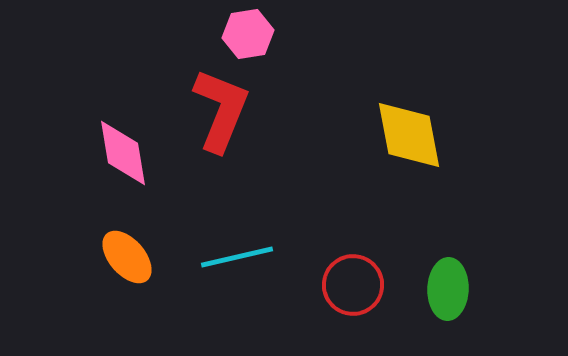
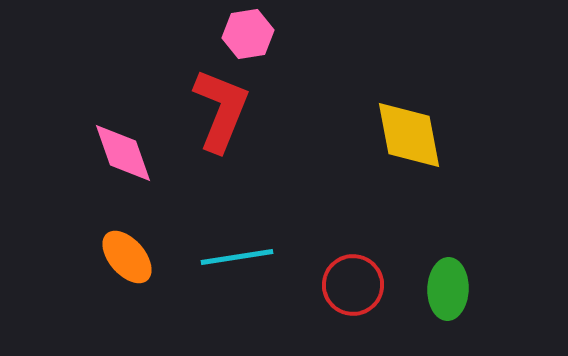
pink diamond: rotated 10 degrees counterclockwise
cyan line: rotated 4 degrees clockwise
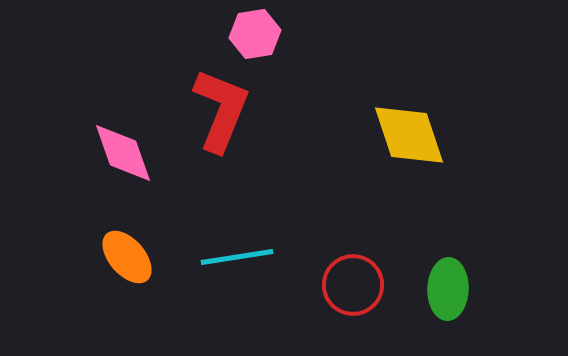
pink hexagon: moved 7 px right
yellow diamond: rotated 8 degrees counterclockwise
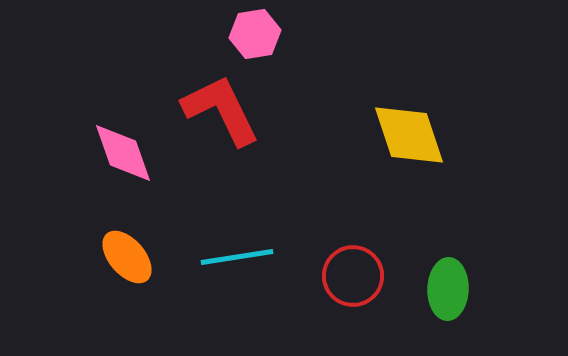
red L-shape: rotated 48 degrees counterclockwise
red circle: moved 9 px up
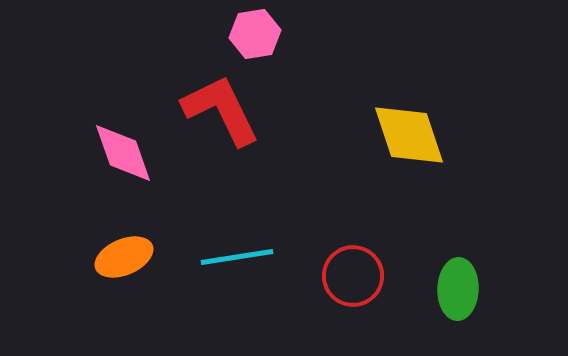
orange ellipse: moved 3 px left; rotated 72 degrees counterclockwise
green ellipse: moved 10 px right
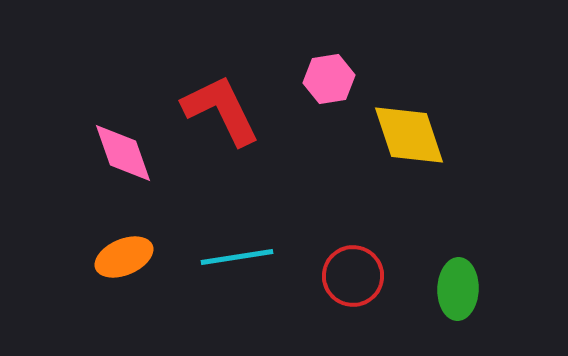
pink hexagon: moved 74 px right, 45 px down
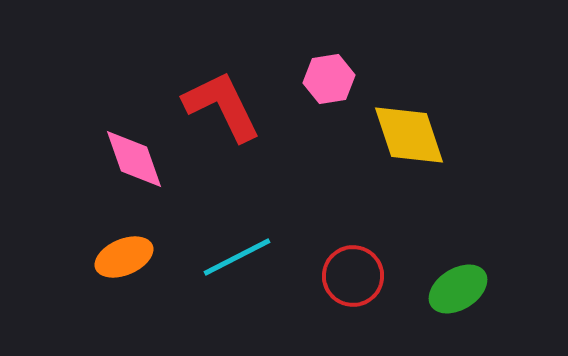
red L-shape: moved 1 px right, 4 px up
pink diamond: moved 11 px right, 6 px down
cyan line: rotated 18 degrees counterclockwise
green ellipse: rotated 56 degrees clockwise
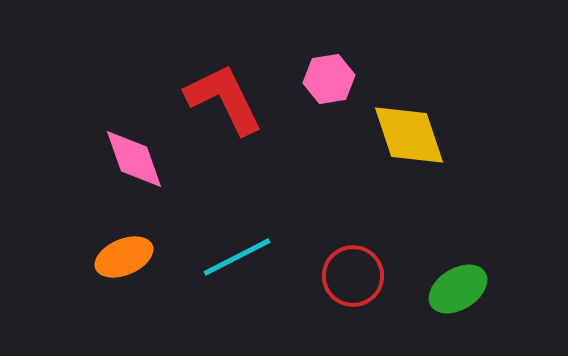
red L-shape: moved 2 px right, 7 px up
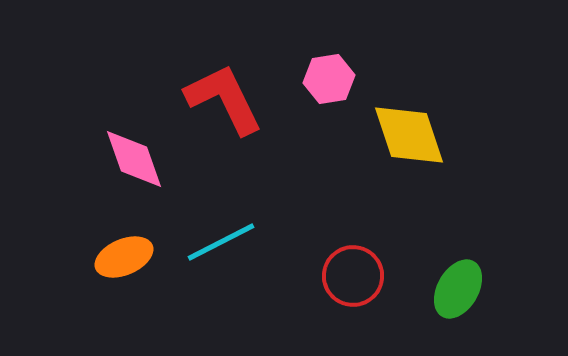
cyan line: moved 16 px left, 15 px up
green ellipse: rotated 28 degrees counterclockwise
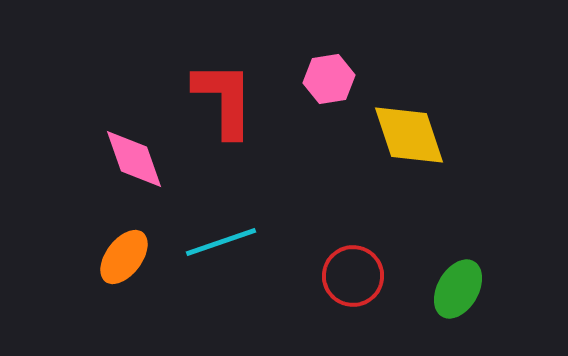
red L-shape: rotated 26 degrees clockwise
cyan line: rotated 8 degrees clockwise
orange ellipse: rotated 30 degrees counterclockwise
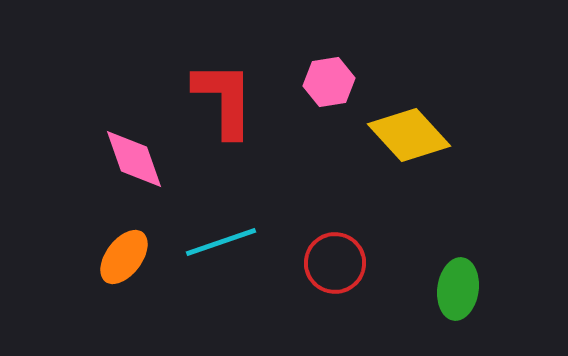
pink hexagon: moved 3 px down
yellow diamond: rotated 24 degrees counterclockwise
red circle: moved 18 px left, 13 px up
green ellipse: rotated 22 degrees counterclockwise
